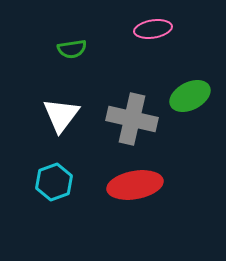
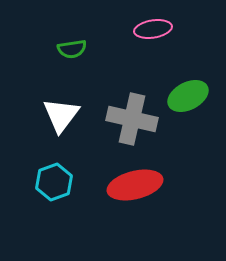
green ellipse: moved 2 px left
red ellipse: rotated 4 degrees counterclockwise
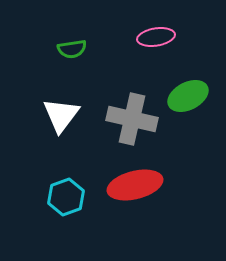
pink ellipse: moved 3 px right, 8 px down
cyan hexagon: moved 12 px right, 15 px down
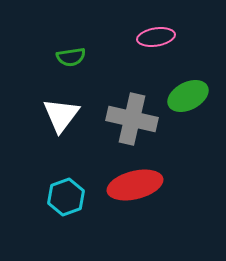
green semicircle: moved 1 px left, 8 px down
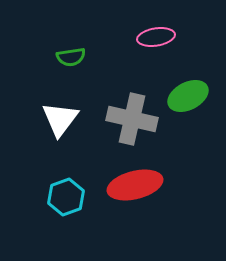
white triangle: moved 1 px left, 4 px down
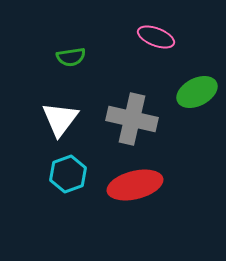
pink ellipse: rotated 30 degrees clockwise
green ellipse: moved 9 px right, 4 px up
cyan hexagon: moved 2 px right, 23 px up
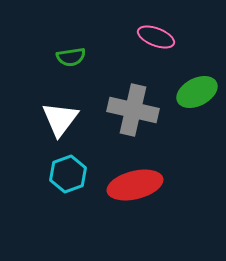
gray cross: moved 1 px right, 9 px up
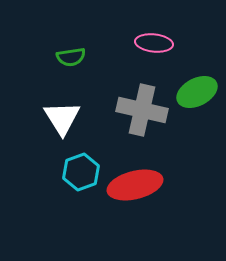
pink ellipse: moved 2 px left, 6 px down; rotated 15 degrees counterclockwise
gray cross: moved 9 px right
white triangle: moved 2 px right, 1 px up; rotated 9 degrees counterclockwise
cyan hexagon: moved 13 px right, 2 px up
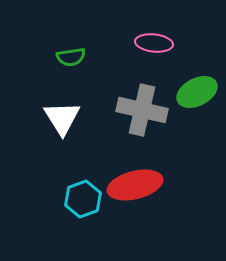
cyan hexagon: moved 2 px right, 27 px down
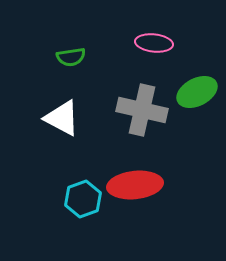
white triangle: rotated 30 degrees counterclockwise
red ellipse: rotated 8 degrees clockwise
